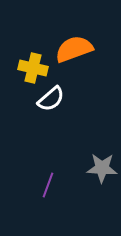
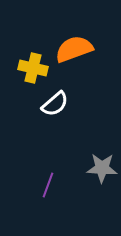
white semicircle: moved 4 px right, 5 px down
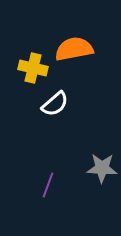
orange semicircle: rotated 9 degrees clockwise
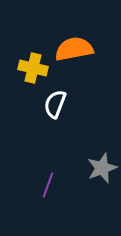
white semicircle: rotated 152 degrees clockwise
gray star: rotated 24 degrees counterclockwise
